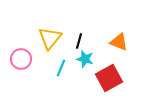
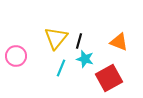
yellow triangle: moved 6 px right
pink circle: moved 5 px left, 3 px up
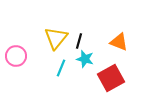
red square: moved 2 px right
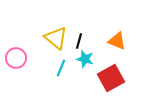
yellow triangle: rotated 30 degrees counterclockwise
orange triangle: moved 2 px left, 1 px up
pink circle: moved 2 px down
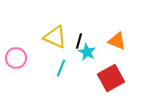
yellow triangle: moved 1 px left, 1 px up; rotated 15 degrees counterclockwise
cyan star: moved 2 px right, 7 px up; rotated 12 degrees clockwise
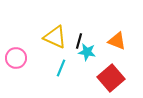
cyan star: rotated 18 degrees counterclockwise
red square: rotated 12 degrees counterclockwise
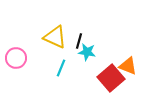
orange triangle: moved 11 px right, 25 px down
